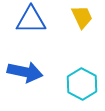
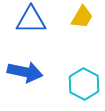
yellow trapezoid: rotated 55 degrees clockwise
cyan hexagon: moved 2 px right
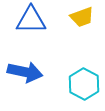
yellow trapezoid: rotated 40 degrees clockwise
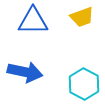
blue triangle: moved 2 px right, 1 px down
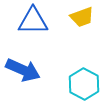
blue arrow: moved 2 px left, 2 px up; rotated 12 degrees clockwise
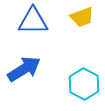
blue arrow: moved 1 px right, 1 px up; rotated 56 degrees counterclockwise
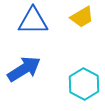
yellow trapezoid: rotated 10 degrees counterclockwise
